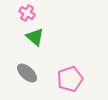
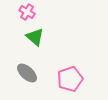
pink cross: moved 1 px up
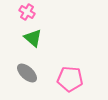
green triangle: moved 2 px left, 1 px down
pink pentagon: rotated 25 degrees clockwise
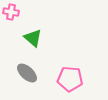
pink cross: moved 16 px left; rotated 21 degrees counterclockwise
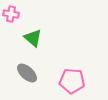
pink cross: moved 2 px down
pink pentagon: moved 2 px right, 2 px down
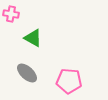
green triangle: rotated 12 degrees counterclockwise
pink pentagon: moved 3 px left
